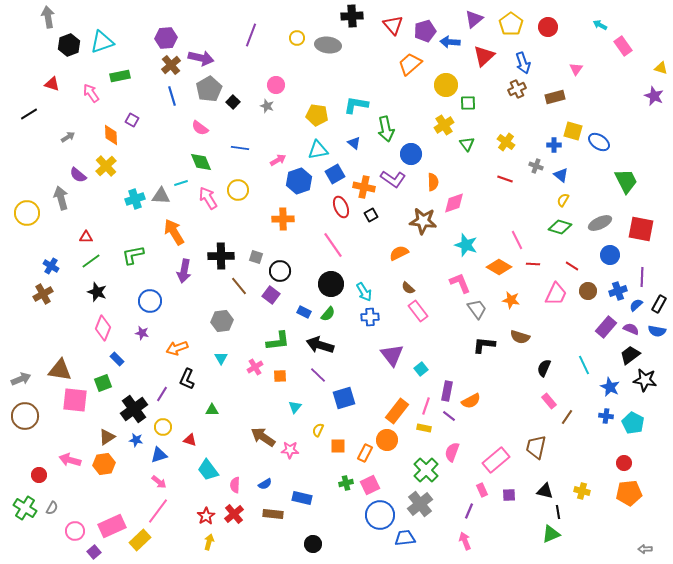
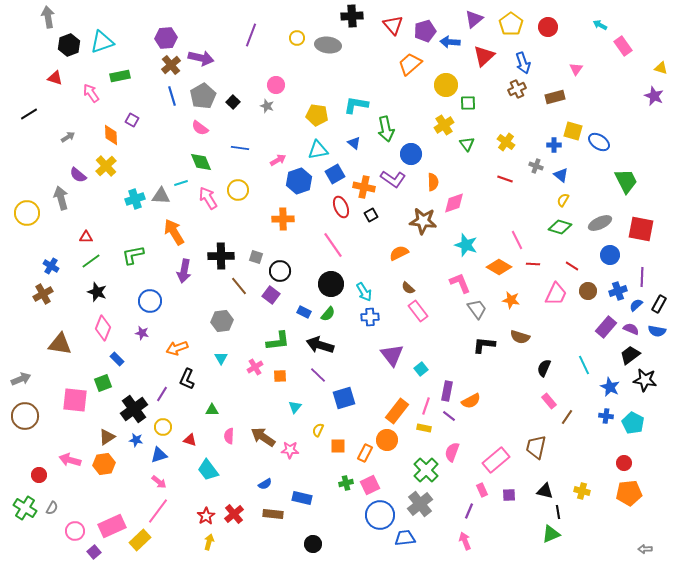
red triangle at (52, 84): moved 3 px right, 6 px up
gray pentagon at (209, 89): moved 6 px left, 7 px down
brown triangle at (60, 370): moved 26 px up
pink semicircle at (235, 485): moved 6 px left, 49 px up
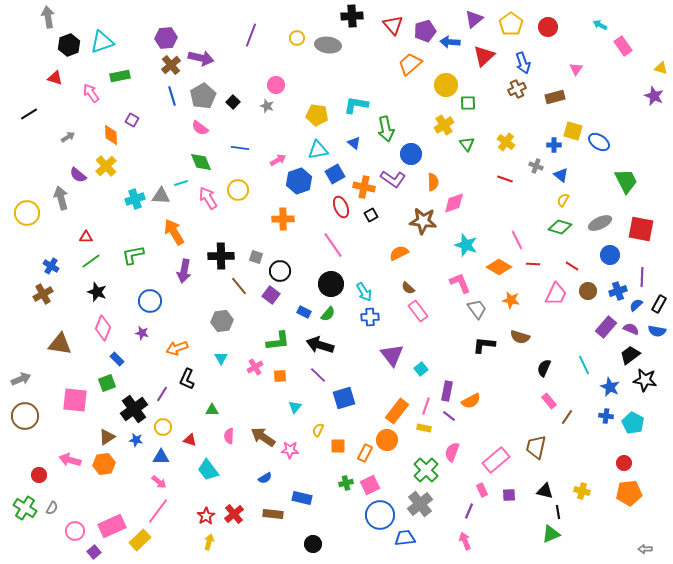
green square at (103, 383): moved 4 px right
blue triangle at (159, 455): moved 2 px right, 2 px down; rotated 18 degrees clockwise
blue semicircle at (265, 484): moved 6 px up
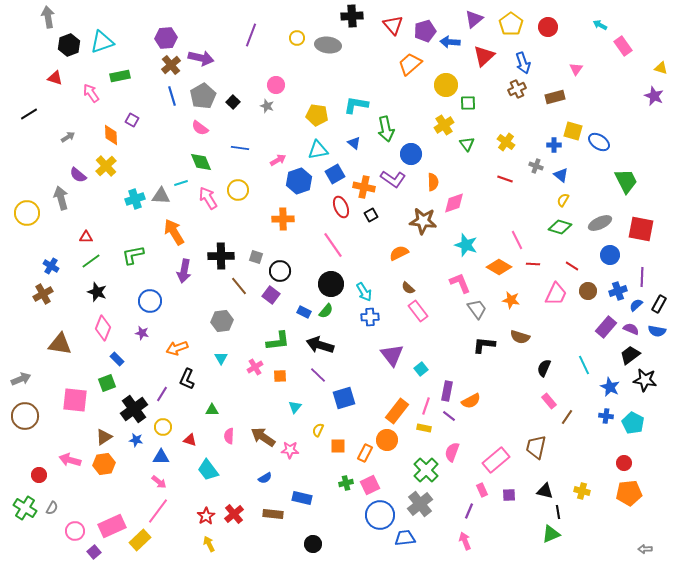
green semicircle at (328, 314): moved 2 px left, 3 px up
brown triangle at (107, 437): moved 3 px left
yellow arrow at (209, 542): moved 2 px down; rotated 42 degrees counterclockwise
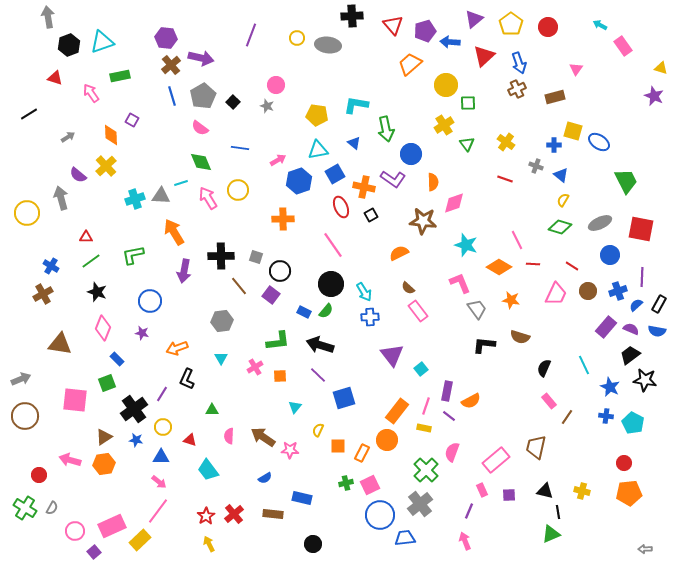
purple hexagon at (166, 38): rotated 10 degrees clockwise
blue arrow at (523, 63): moved 4 px left
orange rectangle at (365, 453): moved 3 px left
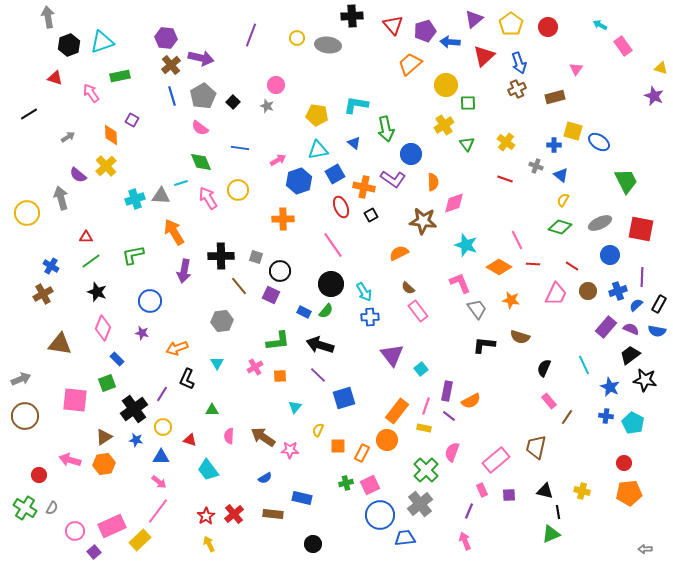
purple square at (271, 295): rotated 12 degrees counterclockwise
cyan triangle at (221, 358): moved 4 px left, 5 px down
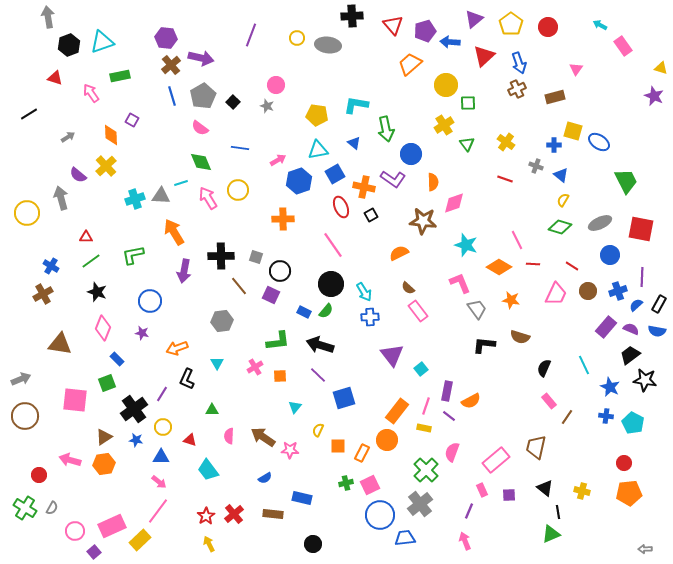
black triangle at (545, 491): moved 3 px up; rotated 24 degrees clockwise
